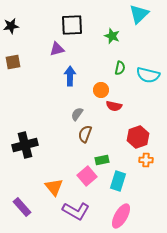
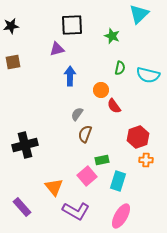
red semicircle: rotated 42 degrees clockwise
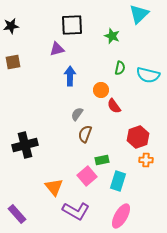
purple rectangle: moved 5 px left, 7 px down
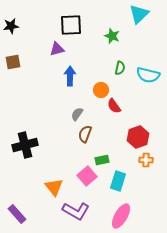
black square: moved 1 px left
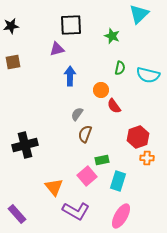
orange cross: moved 1 px right, 2 px up
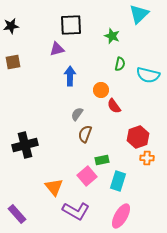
green semicircle: moved 4 px up
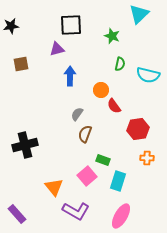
brown square: moved 8 px right, 2 px down
red hexagon: moved 8 px up; rotated 10 degrees clockwise
green rectangle: moved 1 px right; rotated 32 degrees clockwise
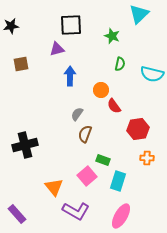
cyan semicircle: moved 4 px right, 1 px up
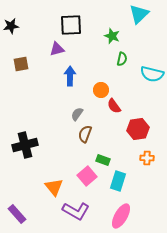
green semicircle: moved 2 px right, 5 px up
